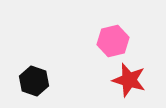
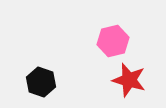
black hexagon: moved 7 px right, 1 px down
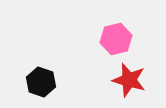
pink hexagon: moved 3 px right, 2 px up
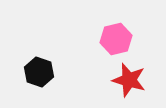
black hexagon: moved 2 px left, 10 px up
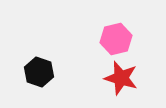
red star: moved 8 px left, 2 px up
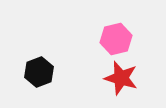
black hexagon: rotated 20 degrees clockwise
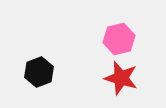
pink hexagon: moved 3 px right
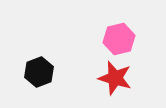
red star: moved 6 px left
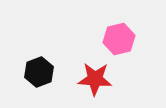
red star: moved 20 px left, 1 px down; rotated 12 degrees counterclockwise
